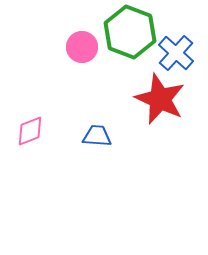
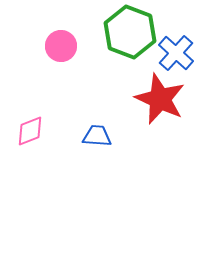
pink circle: moved 21 px left, 1 px up
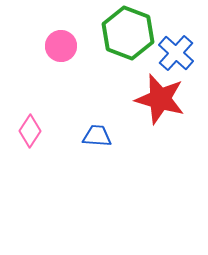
green hexagon: moved 2 px left, 1 px down
red star: rotated 9 degrees counterclockwise
pink diamond: rotated 36 degrees counterclockwise
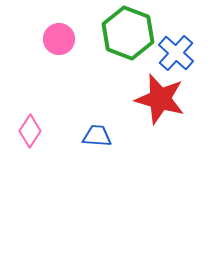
pink circle: moved 2 px left, 7 px up
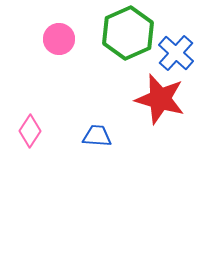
green hexagon: rotated 15 degrees clockwise
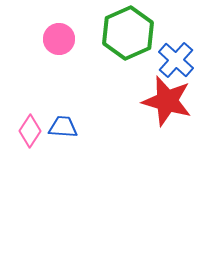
blue cross: moved 7 px down
red star: moved 7 px right, 2 px down
blue trapezoid: moved 34 px left, 9 px up
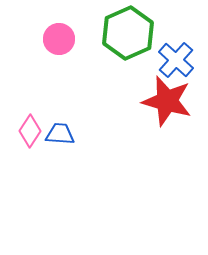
blue trapezoid: moved 3 px left, 7 px down
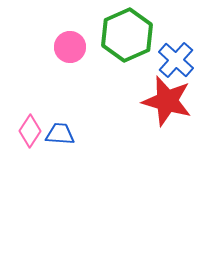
green hexagon: moved 1 px left, 2 px down
pink circle: moved 11 px right, 8 px down
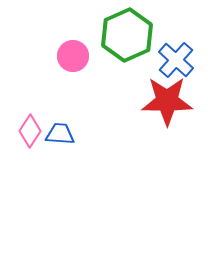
pink circle: moved 3 px right, 9 px down
red star: rotated 15 degrees counterclockwise
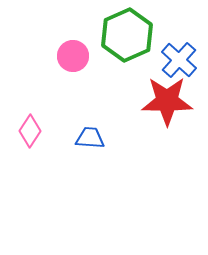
blue cross: moved 3 px right
blue trapezoid: moved 30 px right, 4 px down
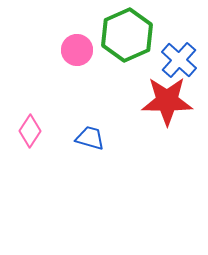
pink circle: moved 4 px right, 6 px up
blue trapezoid: rotated 12 degrees clockwise
